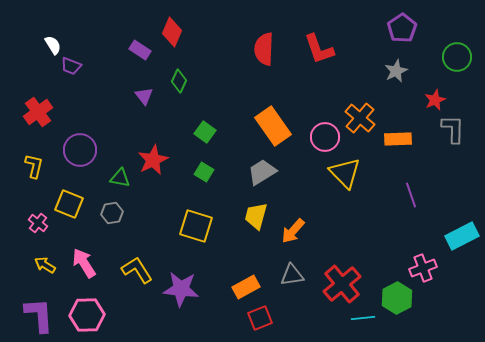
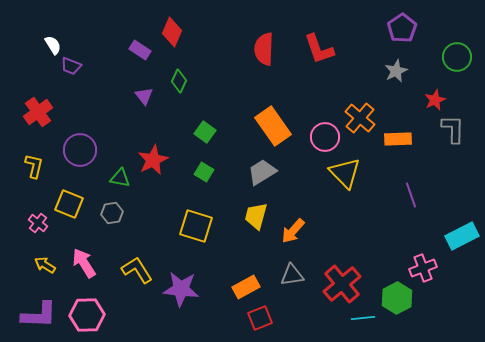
purple L-shape at (39, 315): rotated 96 degrees clockwise
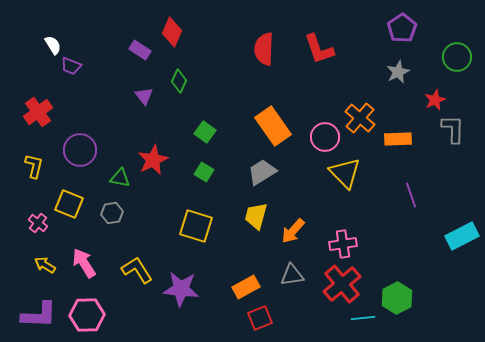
gray star at (396, 71): moved 2 px right, 1 px down
pink cross at (423, 268): moved 80 px left, 24 px up; rotated 12 degrees clockwise
